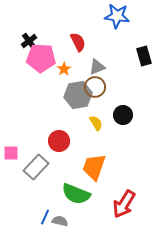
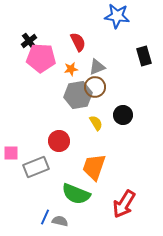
orange star: moved 7 px right; rotated 24 degrees clockwise
gray rectangle: rotated 25 degrees clockwise
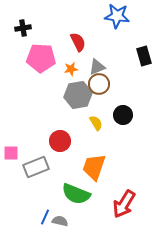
black cross: moved 6 px left, 13 px up; rotated 28 degrees clockwise
brown circle: moved 4 px right, 3 px up
red circle: moved 1 px right
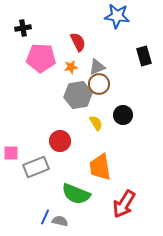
orange star: moved 2 px up
orange trapezoid: moved 6 px right; rotated 28 degrees counterclockwise
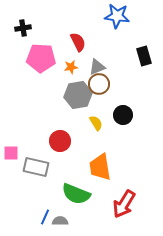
gray rectangle: rotated 35 degrees clockwise
gray semicircle: rotated 14 degrees counterclockwise
